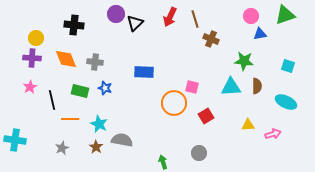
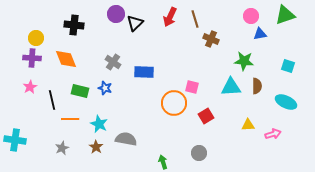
gray cross: moved 18 px right; rotated 28 degrees clockwise
gray semicircle: moved 4 px right, 1 px up
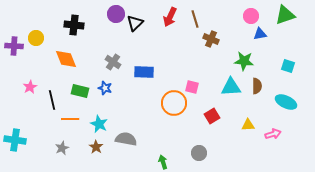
purple cross: moved 18 px left, 12 px up
red square: moved 6 px right
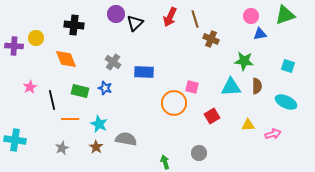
green arrow: moved 2 px right
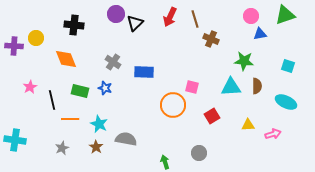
orange circle: moved 1 px left, 2 px down
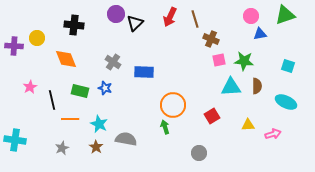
yellow circle: moved 1 px right
pink square: moved 27 px right, 27 px up; rotated 24 degrees counterclockwise
green arrow: moved 35 px up
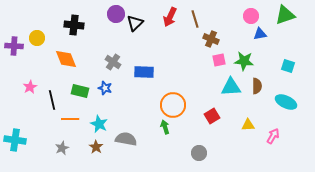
pink arrow: moved 2 px down; rotated 42 degrees counterclockwise
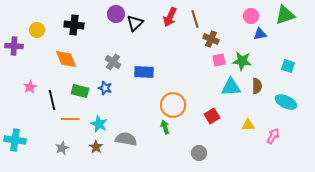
yellow circle: moved 8 px up
green star: moved 2 px left
